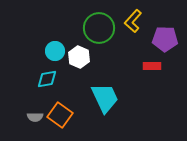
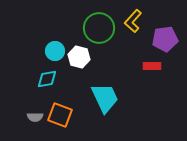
purple pentagon: rotated 10 degrees counterclockwise
white hexagon: rotated 10 degrees counterclockwise
orange square: rotated 15 degrees counterclockwise
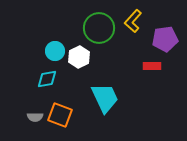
white hexagon: rotated 20 degrees clockwise
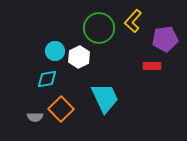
orange square: moved 1 px right, 6 px up; rotated 25 degrees clockwise
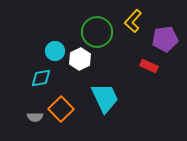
green circle: moved 2 px left, 4 px down
white hexagon: moved 1 px right, 2 px down
red rectangle: moved 3 px left; rotated 24 degrees clockwise
cyan diamond: moved 6 px left, 1 px up
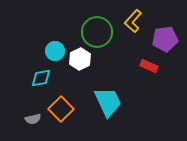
cyan trapezoid: moved 3 px right, 4 px down
gray semicircle: moved 2 px left, 2 px down; rotated 14 degrees counterclockwise
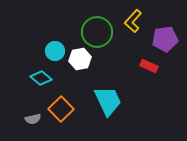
white hexagon: rotated 15 degrees clockwise
cyan diamond: rotated 50 degrees clockwise
cyan trapezoid: moved 1 px up
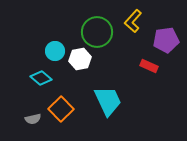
purple pentagon: moved 1 px right, 1 px down
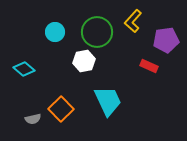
cyan circle: moved 19 px up
white hexagon: moved 4 px right, 2 px down
cyan diamond: moved 17 px left, 9 px up
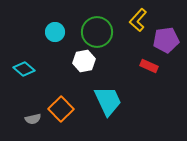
yellow L-shape: moved 5 px right, 1 px up
